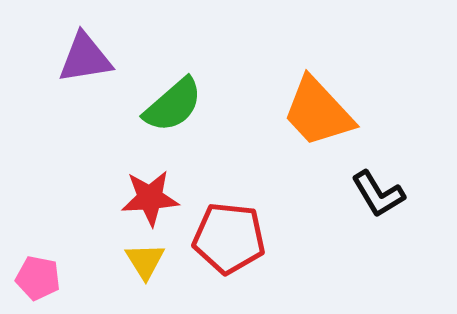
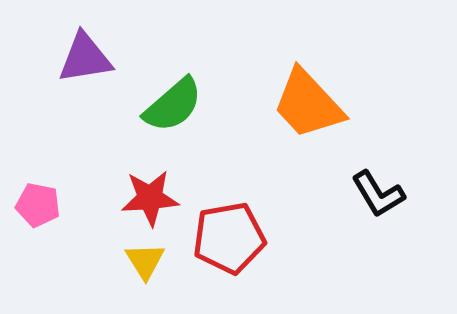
orange trapezoid: moved 10 px left, 8 px up
red pentagon: rotated 16 degrees counterclockwise
pink pentagon: moved 73 px up
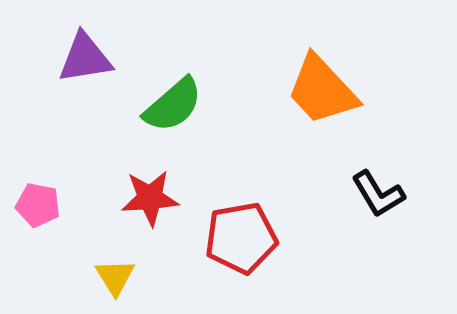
orange trapezoid: moved 14 px right, 14 px up
red pentagon: moved 12 px right
yellow triangle: moved 30 px left, 16 px down
